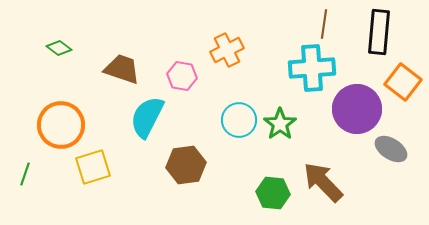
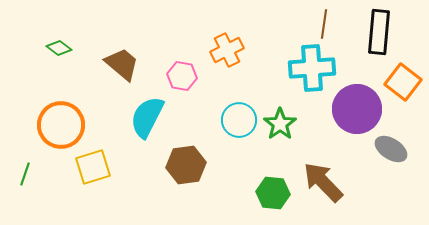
brown trapezoid: moved 5 px up; rotated 21 degrees clockwise
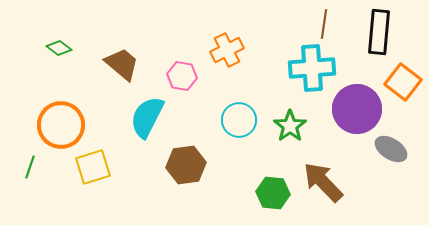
green star: moved 10 px right, 2 px down
green line: moved 5 px right, 7 px up
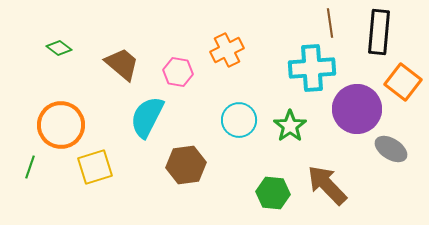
brown line: moved 6 px right, 1 px up; rotated 16 degrees counterclockwise
pink hexagon: moved 4 px left, 4 px up
yellow square: moved 2 px right
brown arrow: moved 4 px right, 3 px down
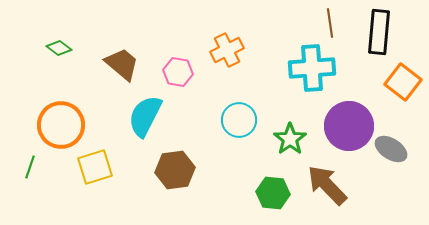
purple circle: moved 8 px left, 17 px down
cyan semicircle: moved 2 px left, 1 px up
green star: moved 13 px down
brown hexagon: moved 11 px left, 5 px down
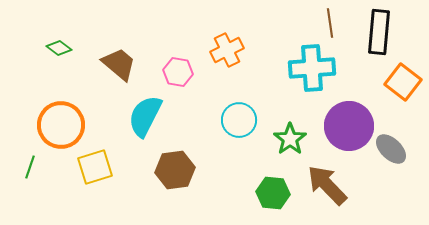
brown trapezoid: moved 3 px left
gray ellipse: rotated 12 degrees clockwise
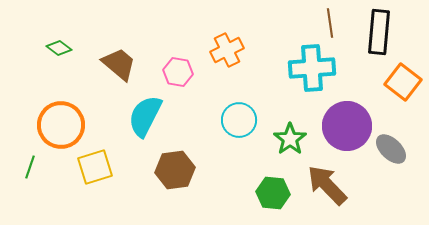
purple circle: moved 2 px left
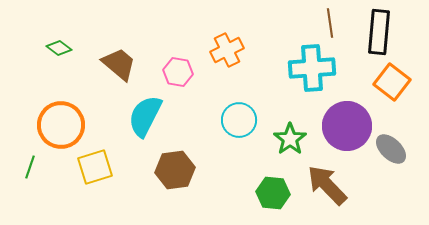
orange square: moved 11 px left
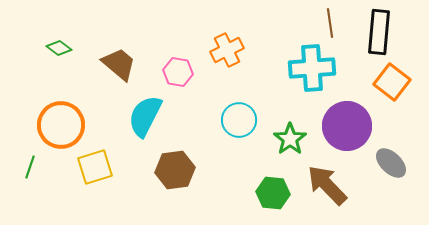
gray ellipse: moved 14 px down
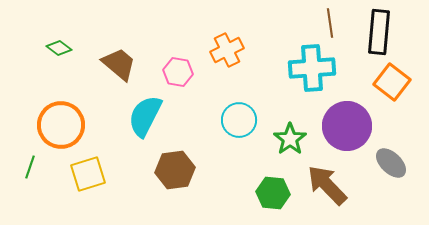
yellow square: moved 7 px left, 7 px down
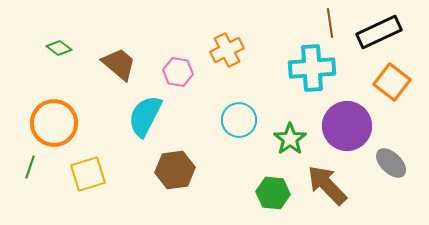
black rectangle: rotated 60 degrees clockwise
orange circle: moved 7 px left, 2 px up
